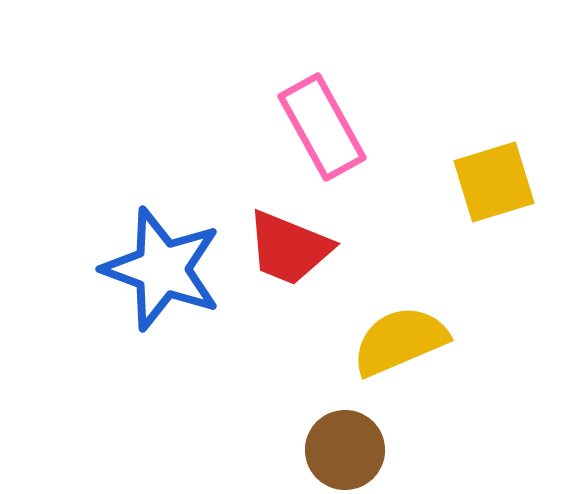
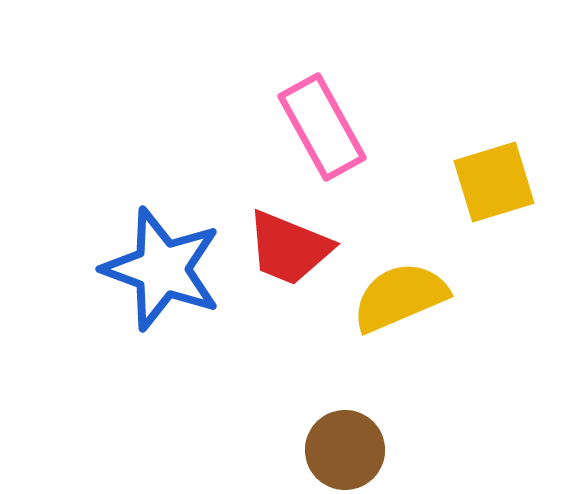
yellow semicircle: moved 44 px up
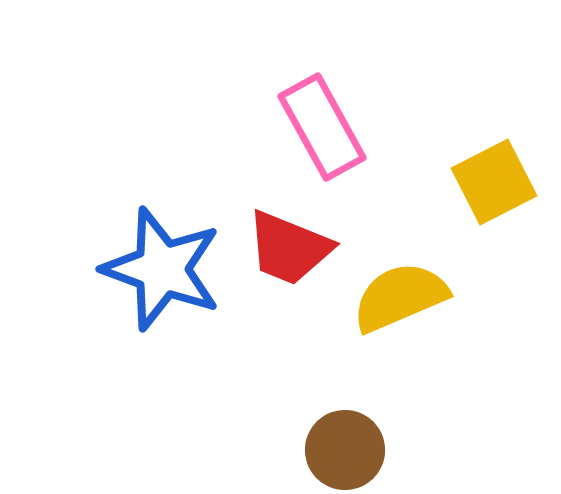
yellow square: rotated 10 degrees counterclockwise
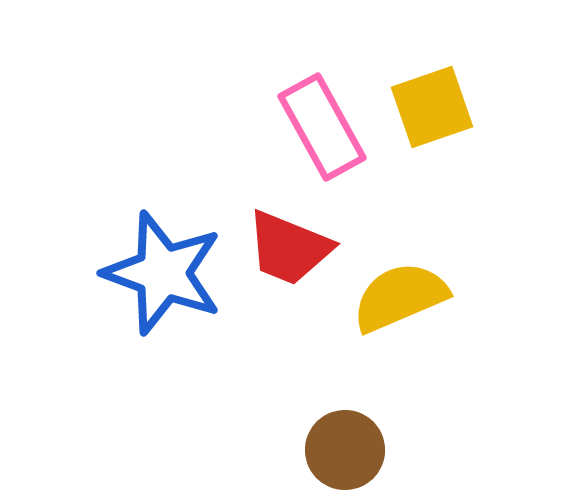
yellow square: moved 62 px left, 75 px up; rotated 8 degrees clockwise
blue star: moved 1 px right, 4 px down
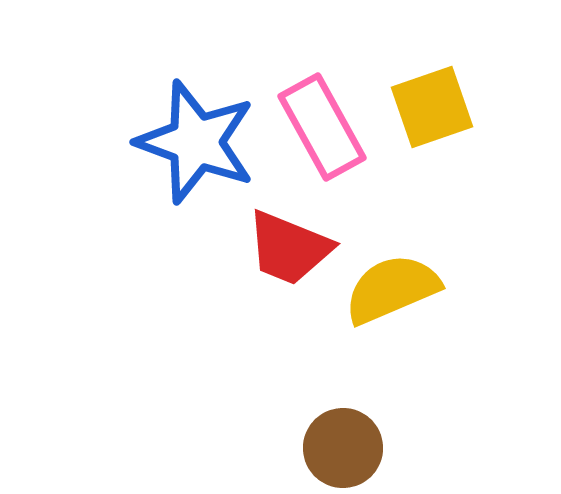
blue star: moved 33 px right, 131 px up
yellow semicircle: moved 8 px left, 8 px up
brown circle: moved 2 px left, 2 px up
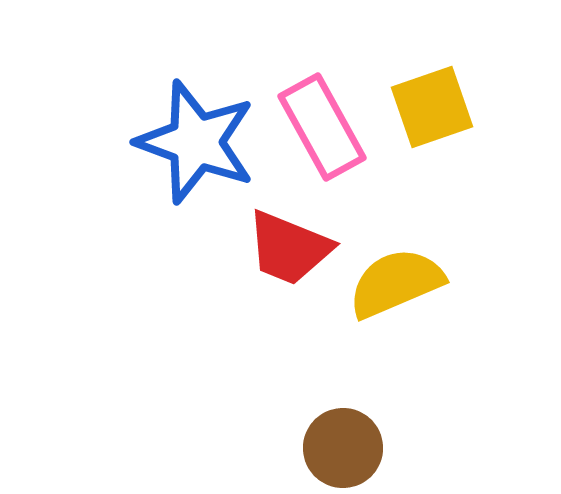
yellow semicircle: moved 4 px right, 6 px up
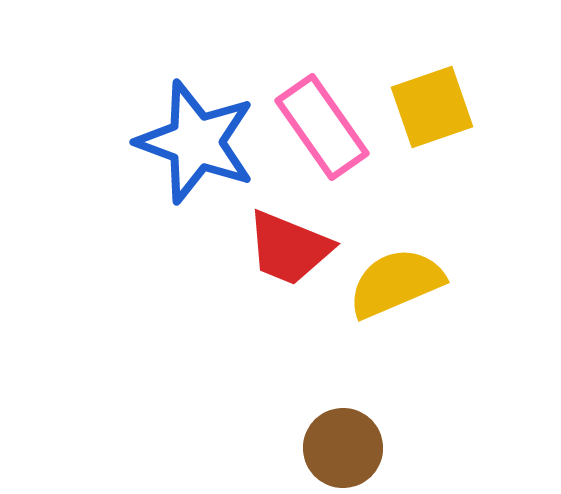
pink rectangle: rotated 6 degrees counterclockwise
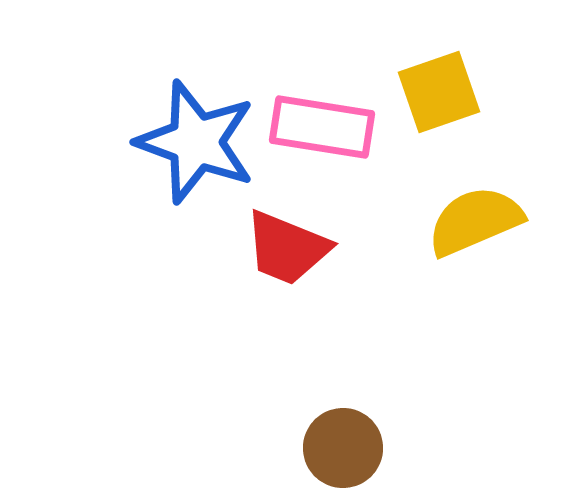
yellow square: moved 7 px right, 15 px up
pink rectangle: rotated 46 degrees counterclockwise
red trapezoid: moved 2 px left
yellow semicircle: moved 79 px right, 62 px up
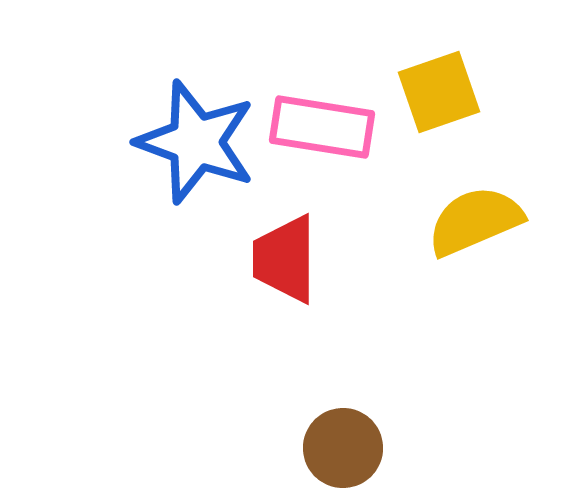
red trapezoid: moved 2 px left, 11 px down; rotated 68 degrees clockwise
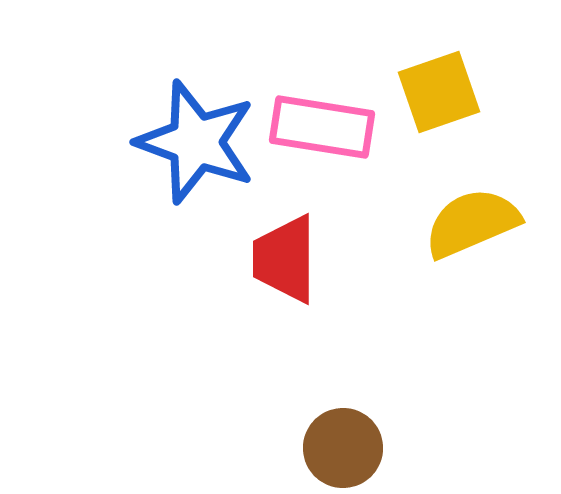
yellow semicircle: moved 3 px left, 2 px down
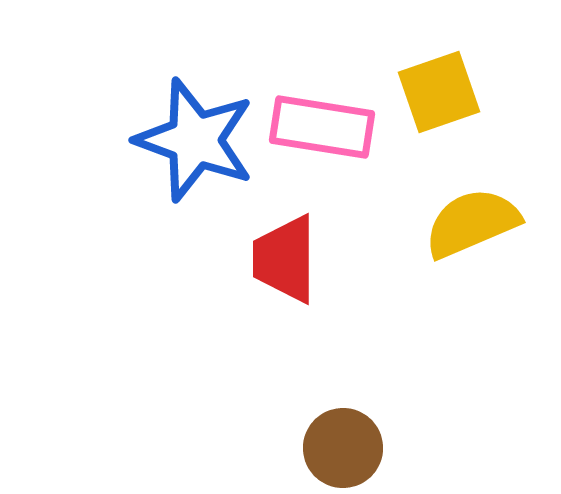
blue star: moved 1 px left, 2 px up
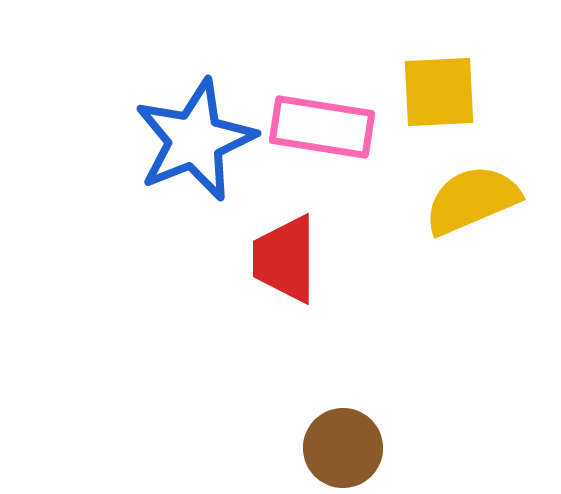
yellow square: rotated 16 degrees clockwise
blue star: rotated 30 degrees clockwise
yellow semicircle: moved 23 px up
